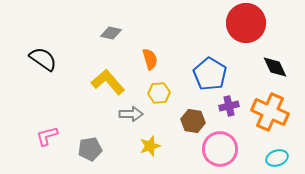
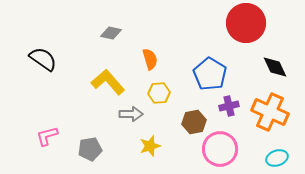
brown hexagon: moved 1 px right, 1 px down; rotated 20 degrees counterclockwise
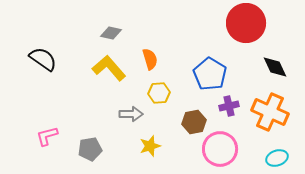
yellow L-shape: moved 1 px right, 14 px up
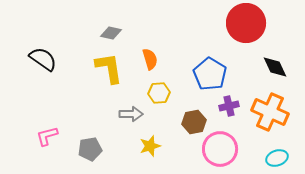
yellow L-shape: rotated 32 degrees clockwise
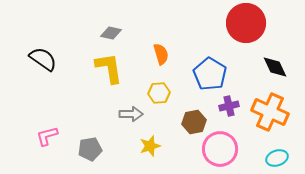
orange semicircle: moved 11 px right, 5 px up
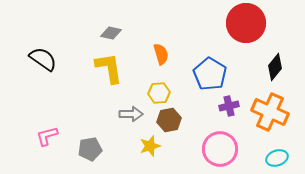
black diamond: rotated 64 degrees clockwise
brown hexagon: moved 25 px left, 2 px up
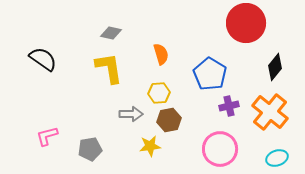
orange cross: rotated 15 degrees clockwise
yellow star: rotated 10 degrees clockwise
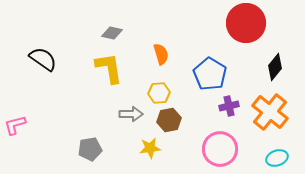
gray diamond: moved 1 px right
pink L-shape: moved 32 px left, 11 px up
yellow star: moved 2 px down
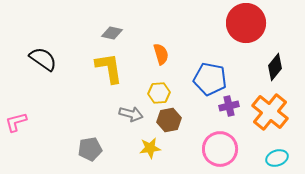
blue pentagon: moved 5 px down; rotated 20 degrees counterclockwise
gray arrow: rotated 15 degrees clockwise
pink L-shape: moved 1 px right, 3 px up
